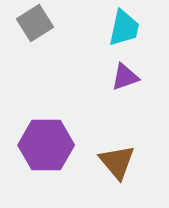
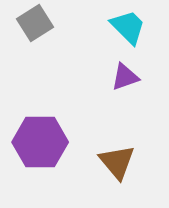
cyan trapezoid: moved 4 px right, 1 px up; rotated 57 degrees counterclockwise
purple hexagon: moved 6 px left, 3 px up
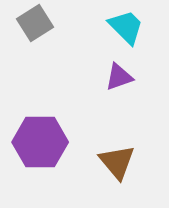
cyan trapezoid: moved 2 px left
purple triangle: moved 6 px left
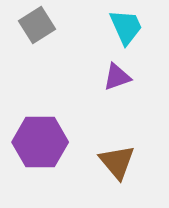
gray square: moved 2 px right, 2 px down
cyan trapezoid: rotated 21 degrees clockwise
purple triangle: moved 2 px left
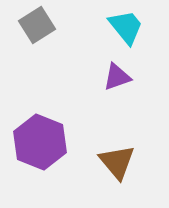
cyan trapezoid: rotated 15 degrees counterclockwise
purple hexagon: rotated 22 degrees clockwise
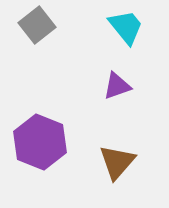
gray square: rotated 6 degrees counterclockwise
purple triangle: moved 9 px down
brown triangle: rotated 21 degrees clockwise
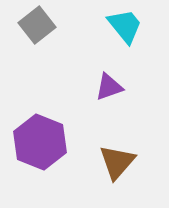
cyan trapezoid: moved 1 px left, 1 px up
purple triangle: moved 8 px left, 1 px down
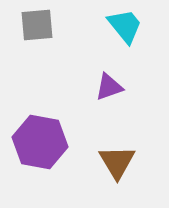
gray square: rotated 33 degrees clockwise
purple hexagon: rotated 12 degrees counterclockwise
brown triangle: rotated 12 degrees counterclockwise
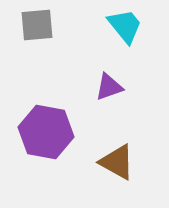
purple hexagon: moved 6 px right, 10 px up
brown triangle: rotated 30 degrees counterclockwise
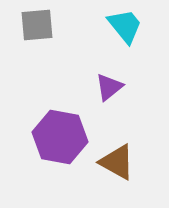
purple triangle: rotated 20 degrees counterclockwise
purple hexagon: moved 14 px right, 5 px down
